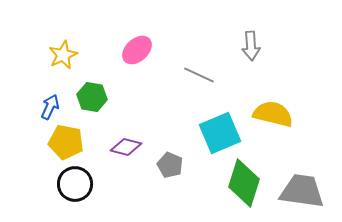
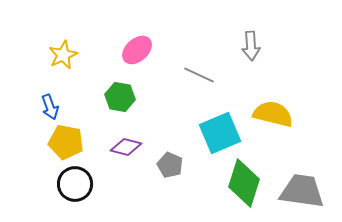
green hexagon: moved 28 px right
blue arrow: rotated 135 degrees clockwise
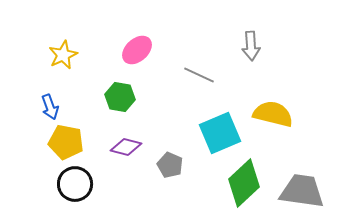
green diamond: rotated 30 degrees clockwise
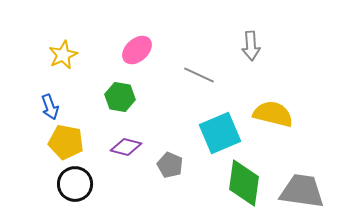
green diamond: rotated 39 degrees counterclockwise
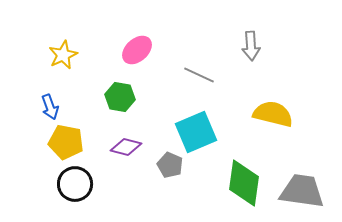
cyan square: moved 24 px left, 1 px up
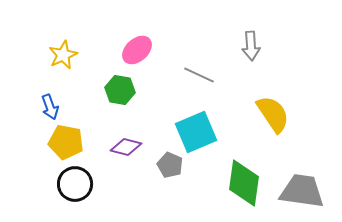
green hexagon: moved 7 px up
yellow semicircle: rotated 42 degrees clockwise
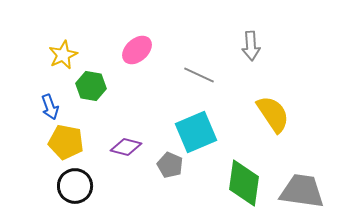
green hexagon: moved 29 px left, 4 px up
black circle: moved 2 px down
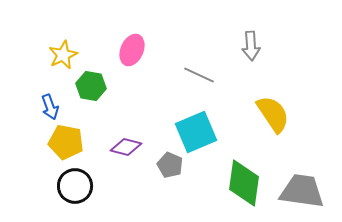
pink ellipse: moved 5 px left; rotated 24 degrees counterclockwise
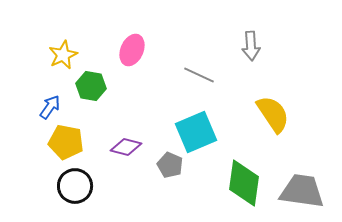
blue arrow: rotated 125 degrees counterclockwise
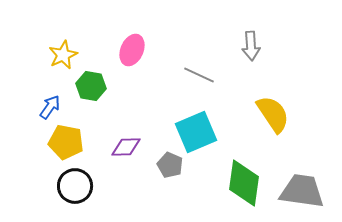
purple diamond: rotated 16 degrees counterclockwise
